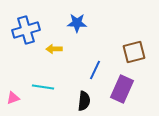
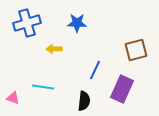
blue cross: moved 1 px right, 7 px up
brown square: moved 2 px right, 2 px up
pink triangle: rotated 40 degrees clockwise
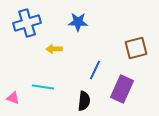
blue star: moved 1 px right, 1 px up
brown square: moved 2 px up
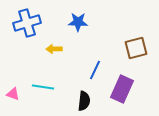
pink triangle: moved 4 px up
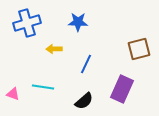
brown square: moved 3 px right, 1 px down
blue line: moved 9 px left, 6 px up
black semicircle: rotated 42 degrees clockwise
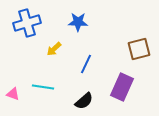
yellow arrow: rotated 42 degrees counterclockwise
purple rectangle: moved 2 px up
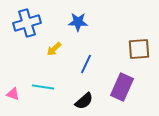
brown square: rotated 10 degrees clockwise
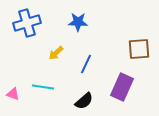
yellow arrow: moved 2 px right, 4 px down
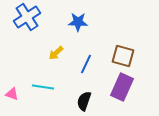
blue cross: moved 6 px up; rotated 16 degrees counterclockwise
brown square: moved 16 px left, 7 px down; rotated 20 degrees clockwise
pink triangle: moved 1 px left
black semicircle: rotated 150 degrees clockwise
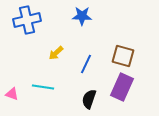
blue cross: moved 3 px down; rotated 20 degrees clockwise
blue star: moved 4 px right, 6 px up
black semicircle: moved 5 px right, 2 px up
